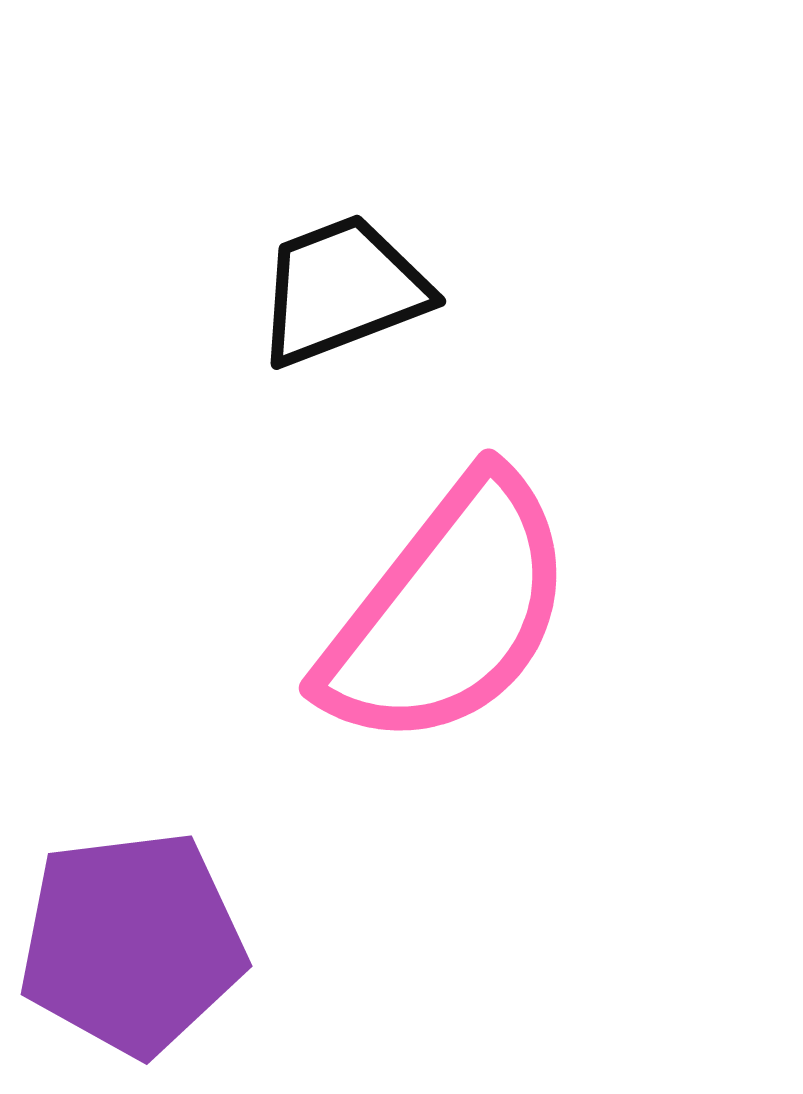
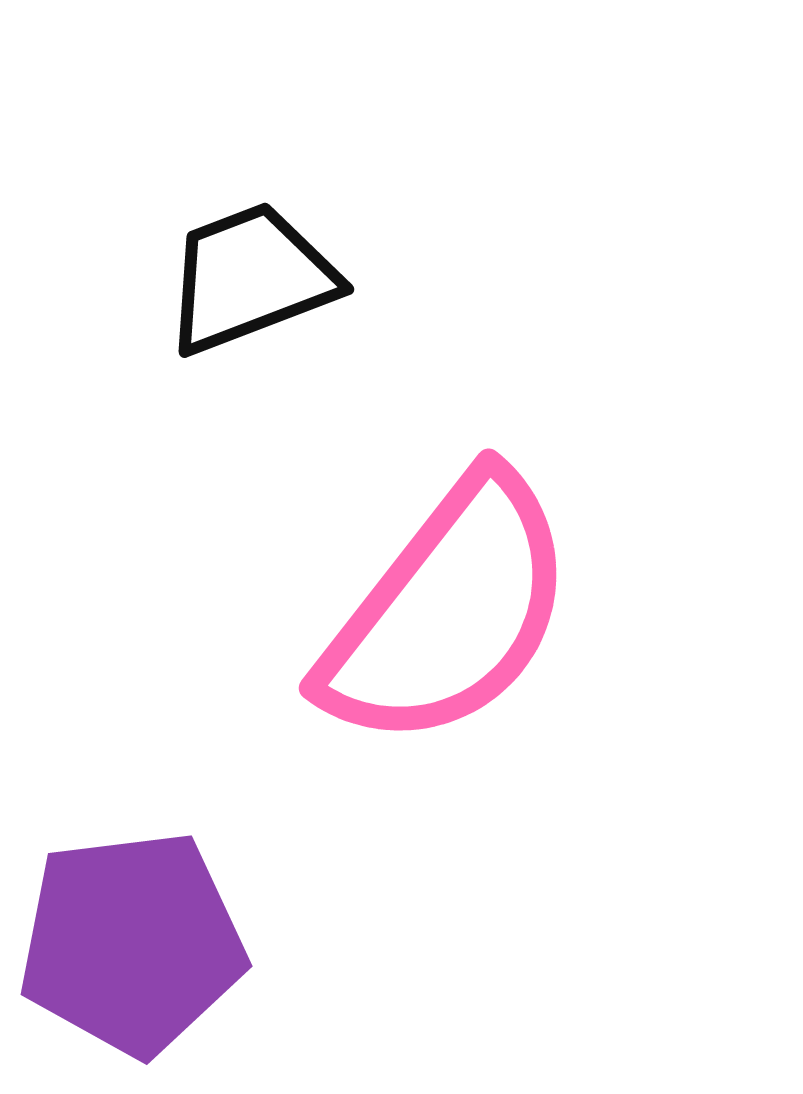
black trapezoid: moved 92 px left, 12 px up
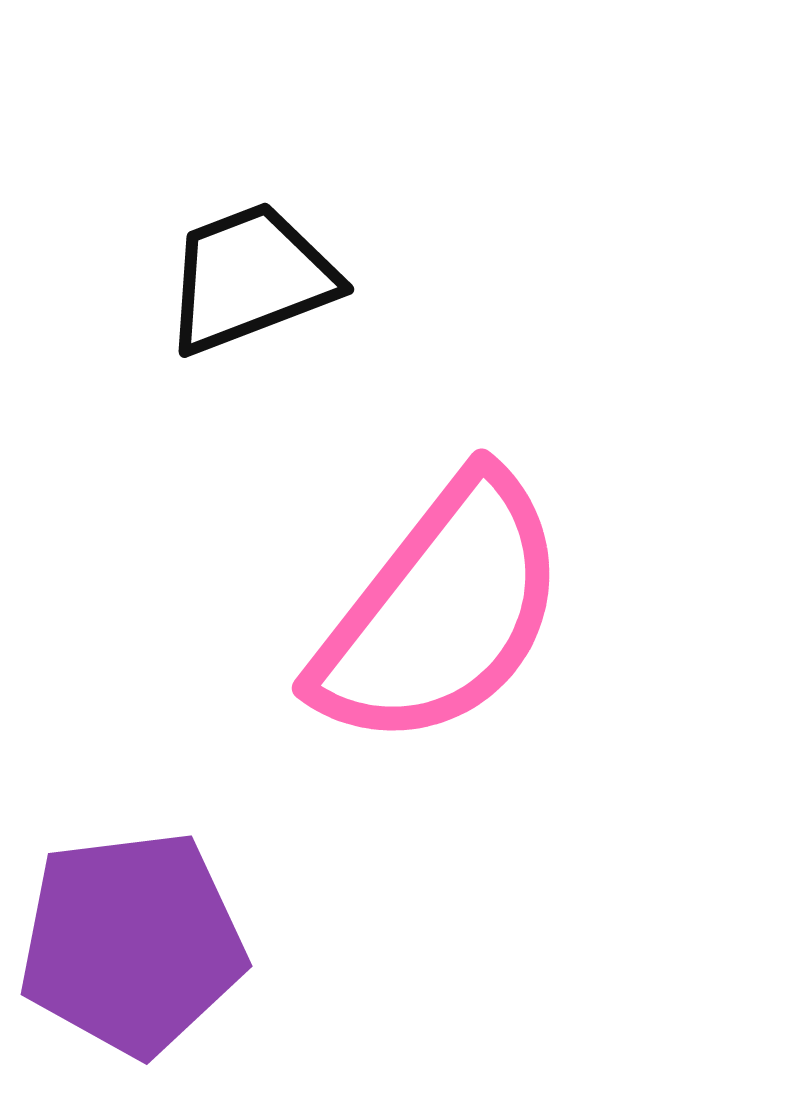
pink semicircle: moved 7 px left
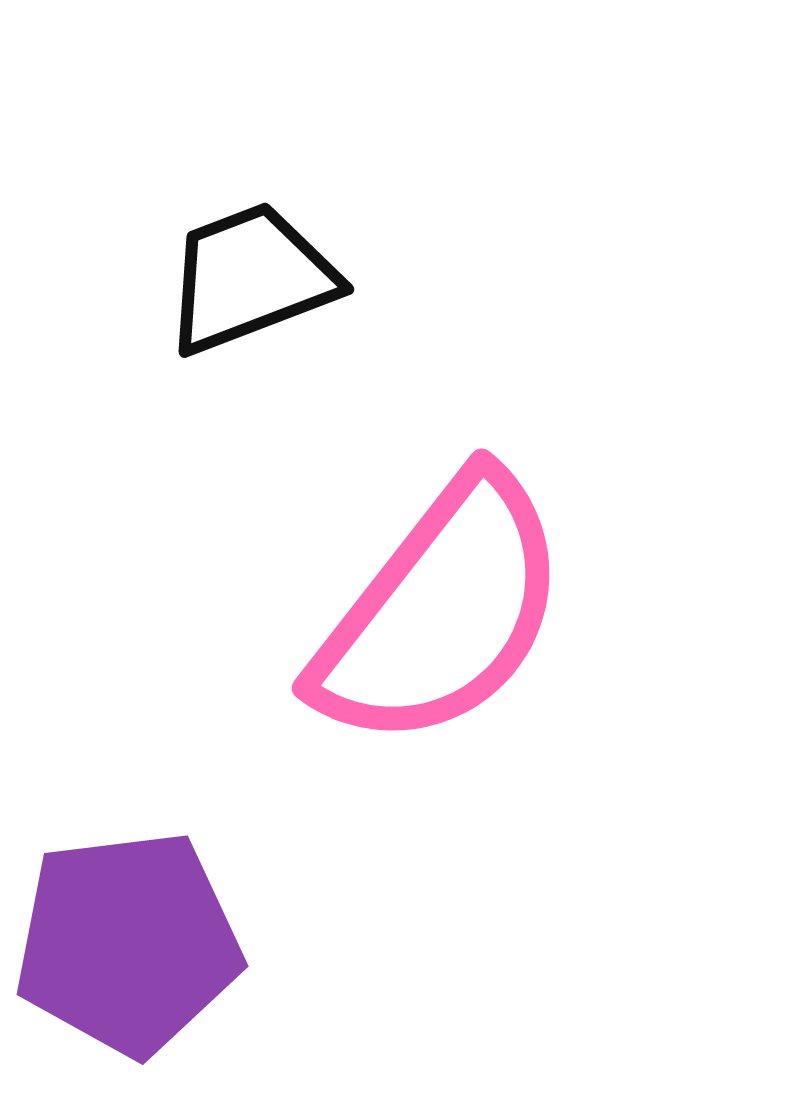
purple pentagon: moved 4 px left
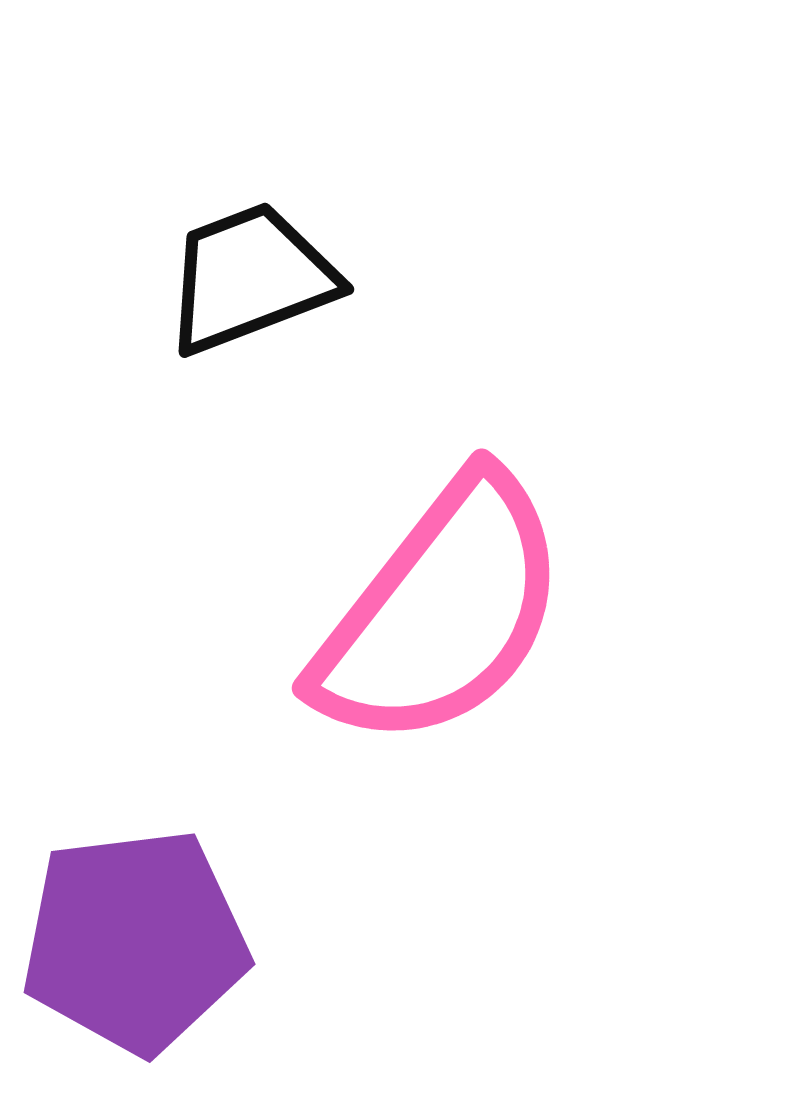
purple pentagon: moved 7 px right, 2 px up
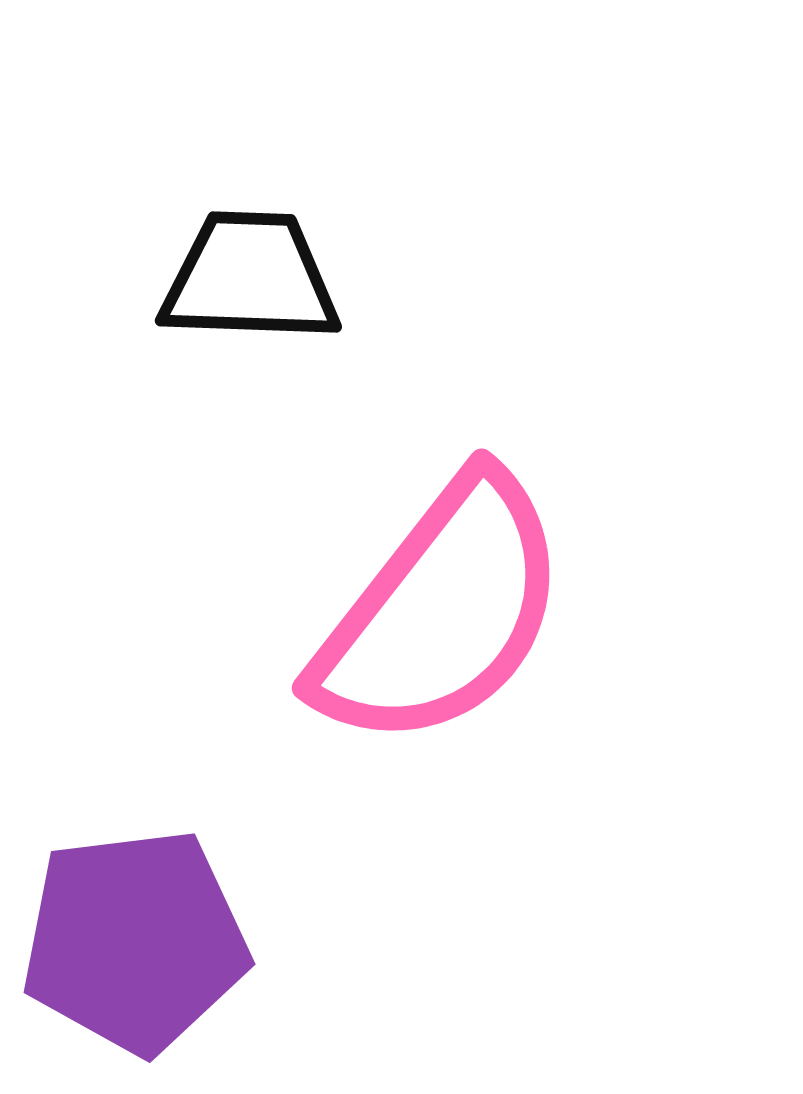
black trapezoid: rotated 23 degrees clockwise
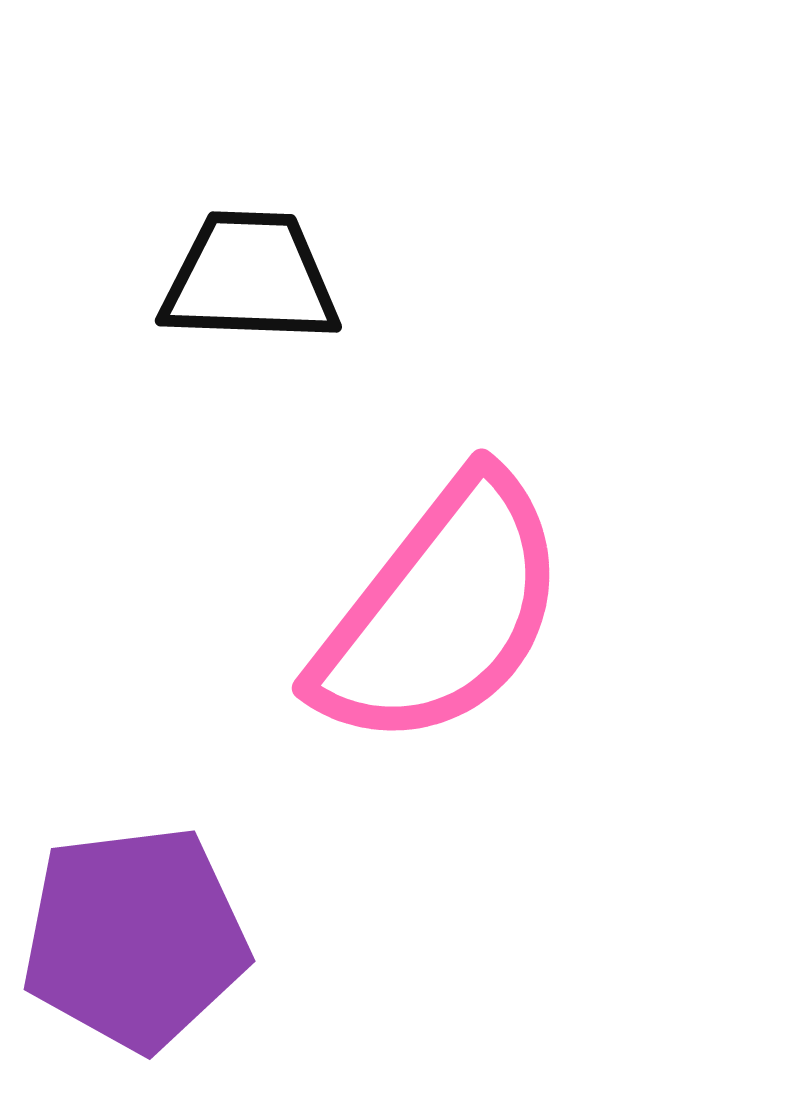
purple pentagon: moved 3 px up
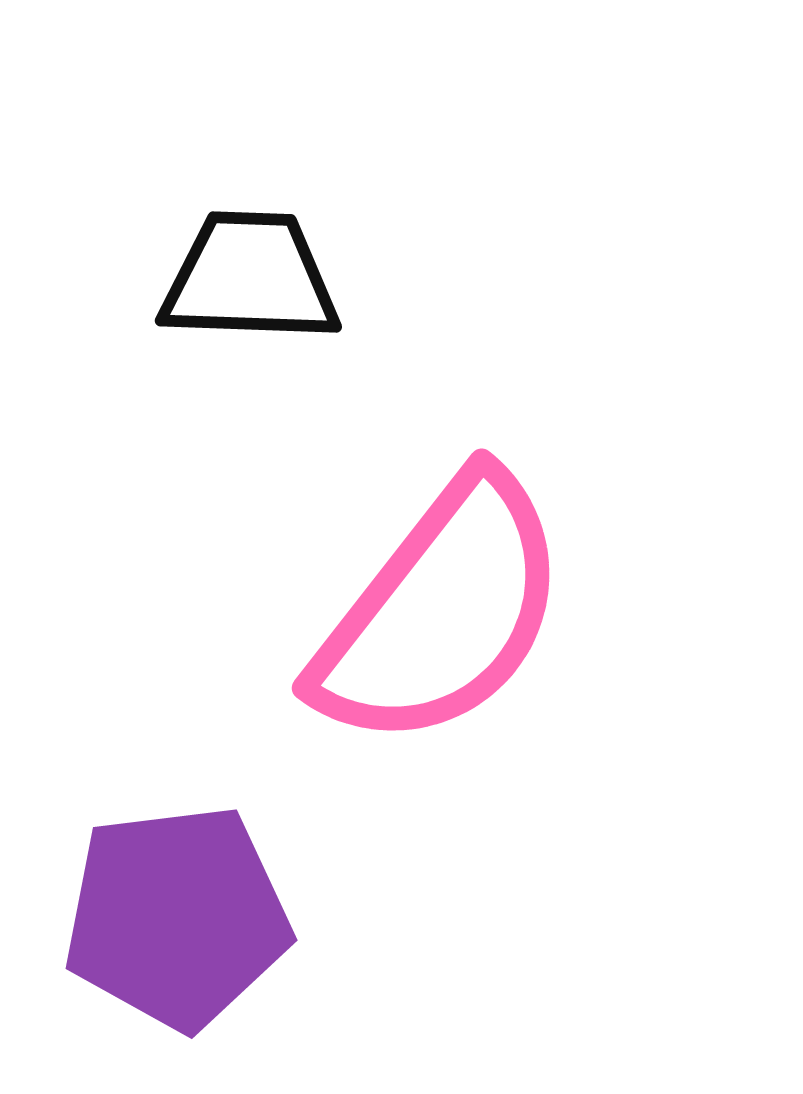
purple pentagon: moved 42 px right, 21 px up
